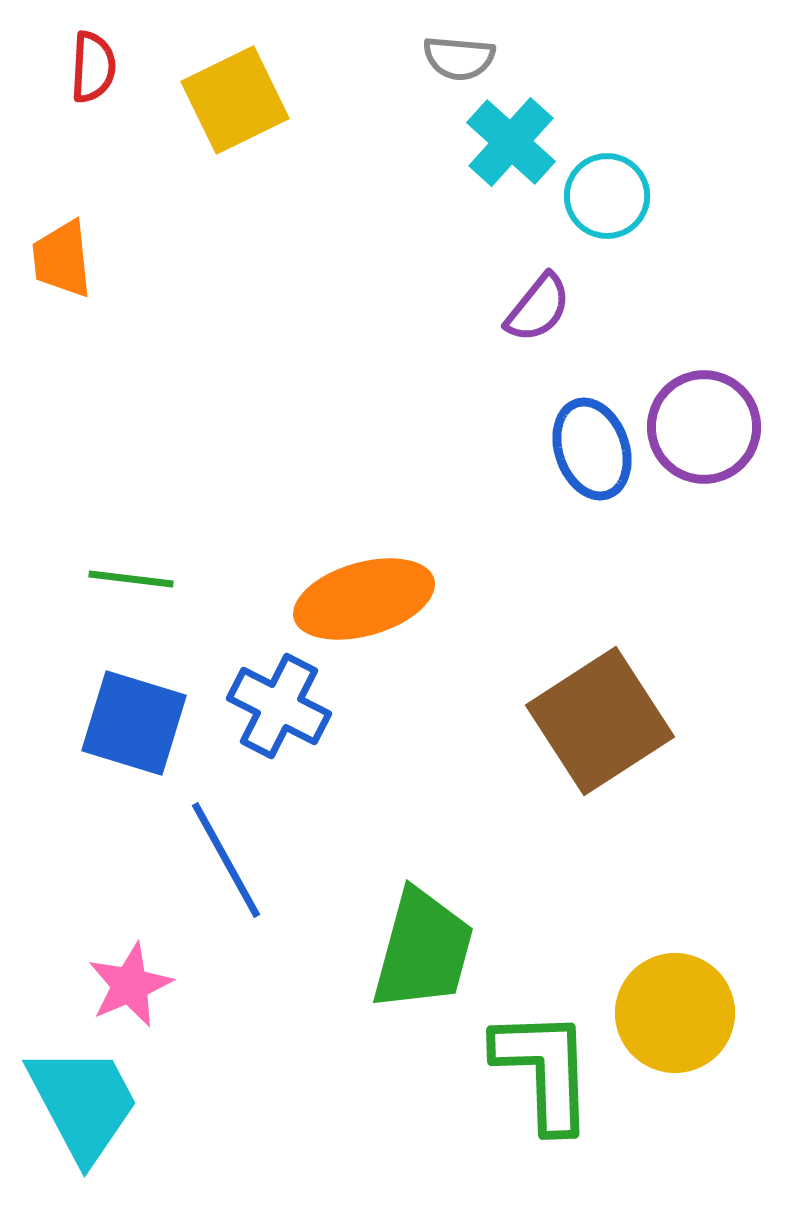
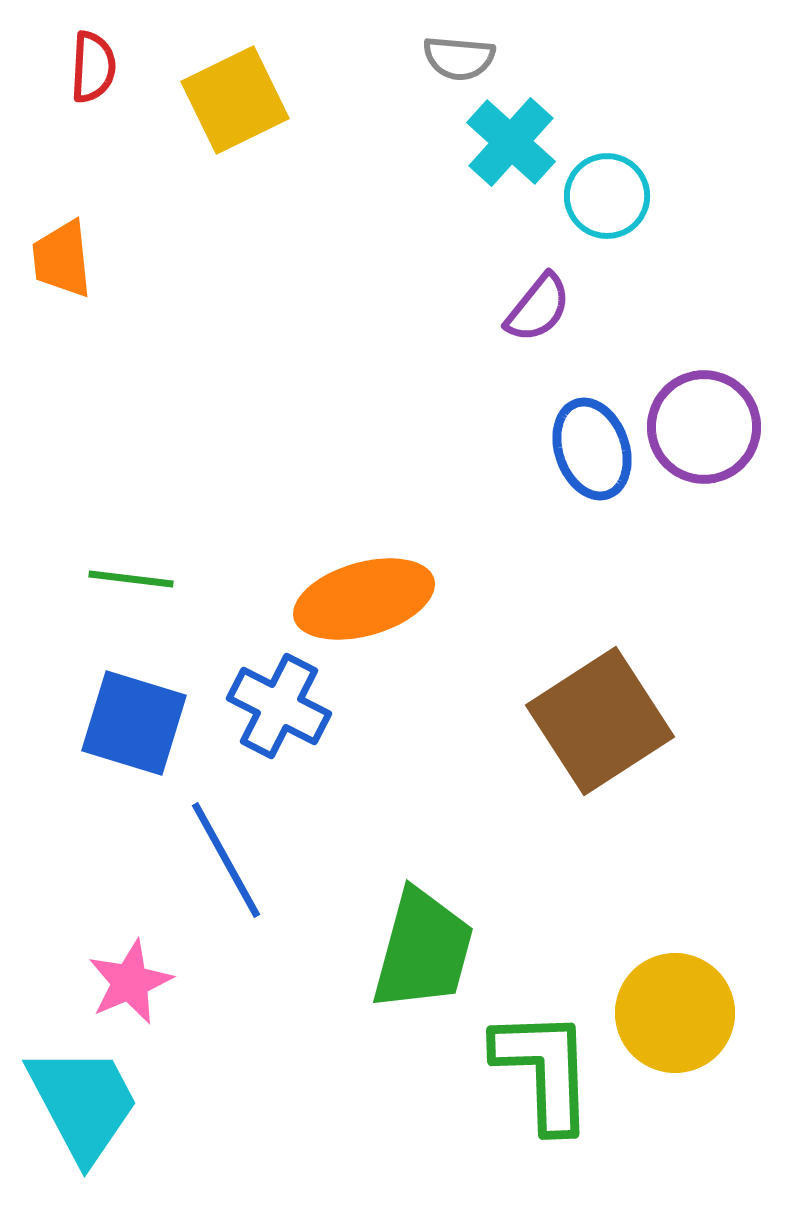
pink star: moved 3 px up
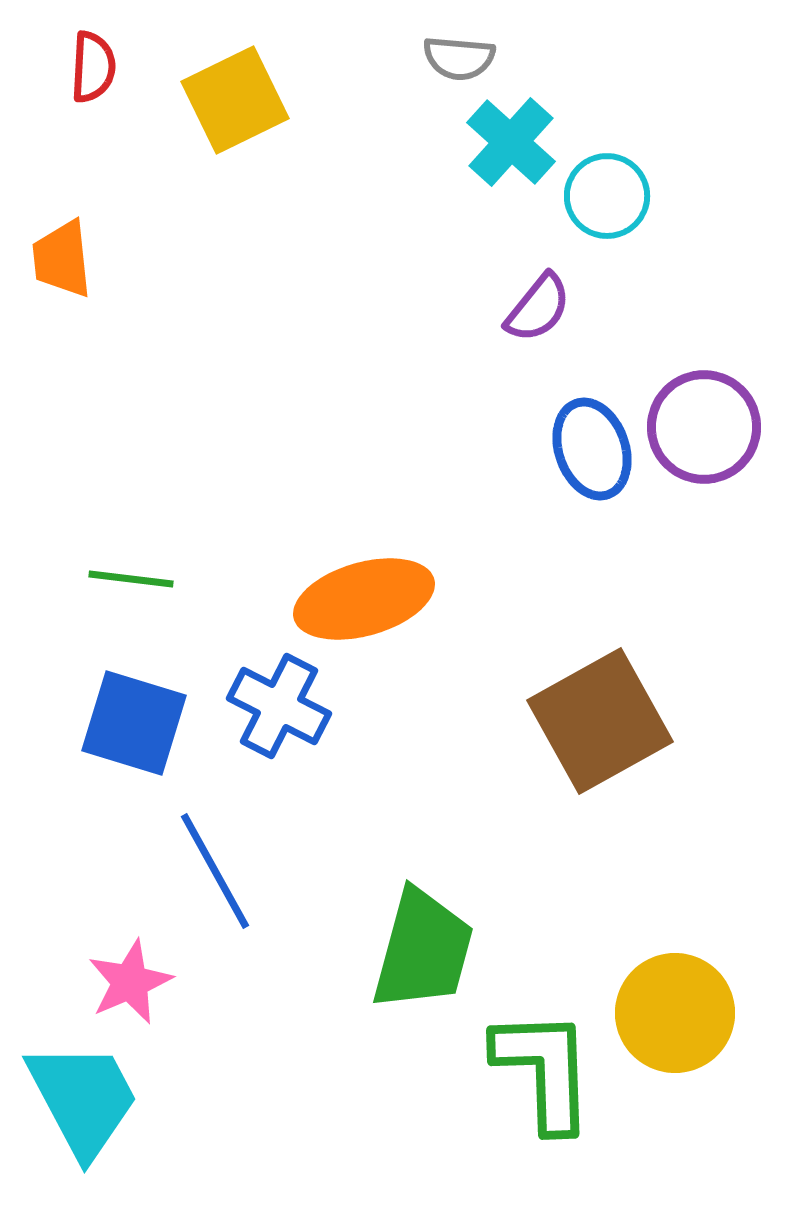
brown square: rotated 4 degrees clockwise
blue line: moved 11 px left, 11 px down
cyan trapezoid: moved 4 px up
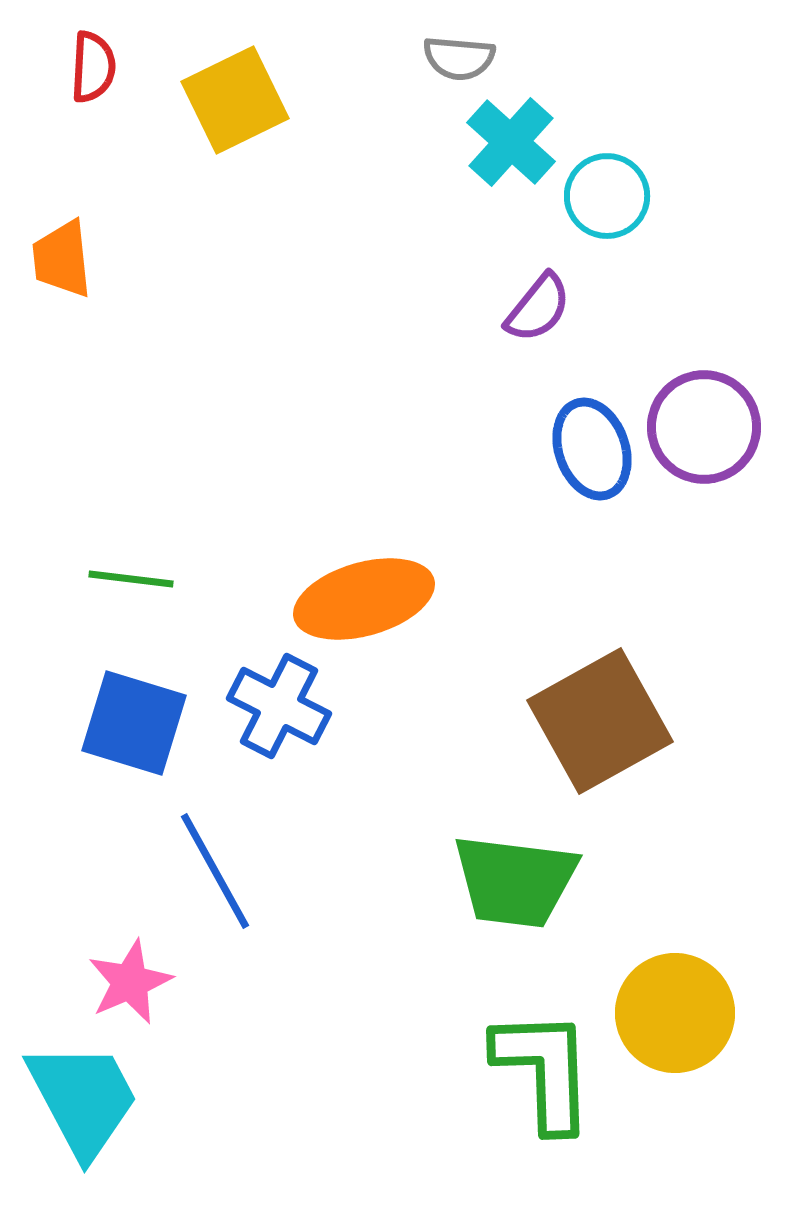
green trapezoid: moved 92 px right, 69 px up; rotated 82 degrees clockwise
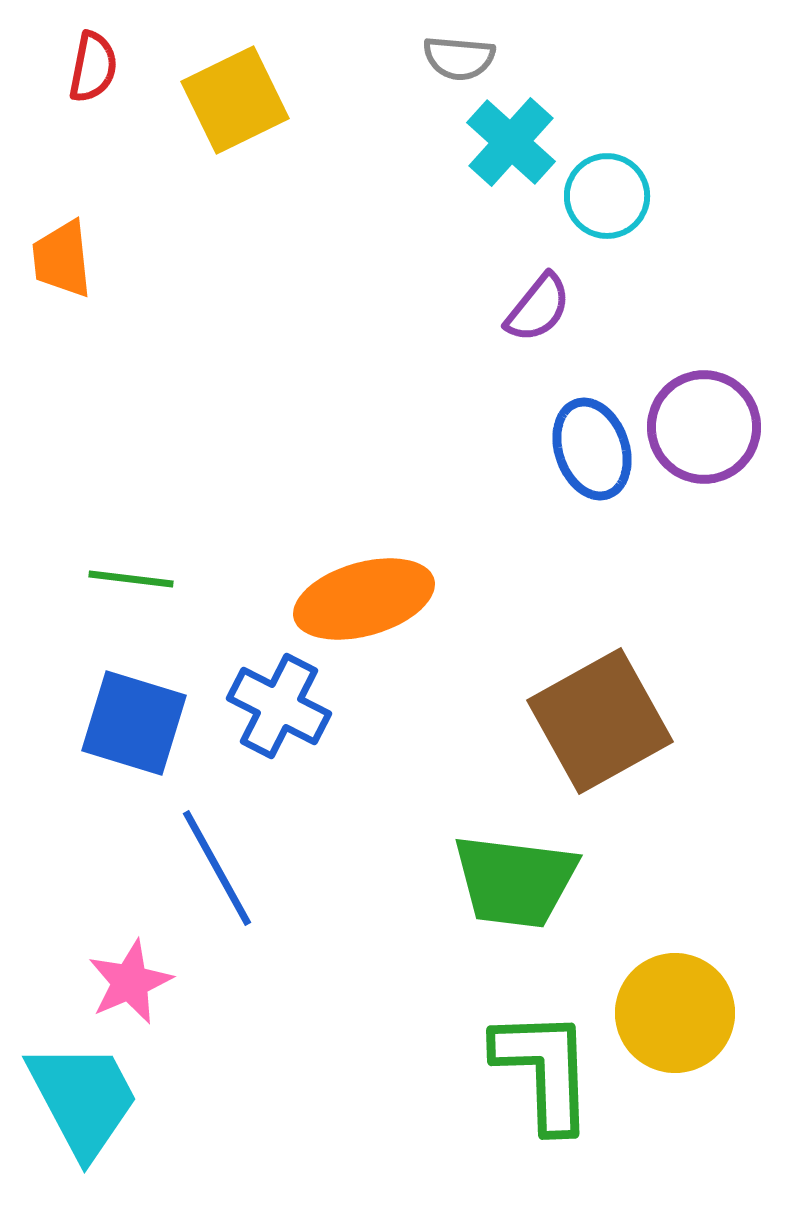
red semicircle: rotated 8 degrees clockwise
blue line: moved 2 px right, 3 px up
